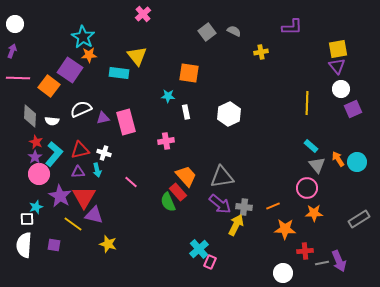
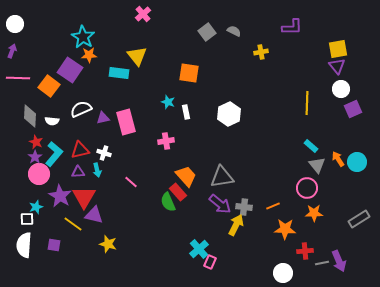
cyan star at (168, 96): moved 6 px down; rotated 16 degrees clockwise
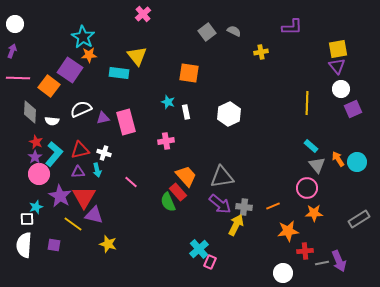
gray diamond at (30, 116): moved 4 px up
orange star at (285, 229): moved 3 px right, 2 px down; rotated 10 degrees counterclockwise
